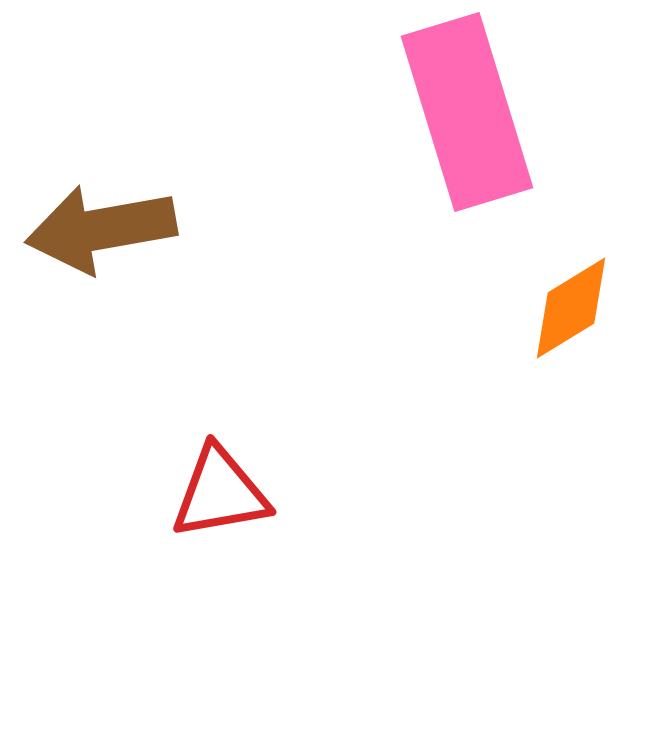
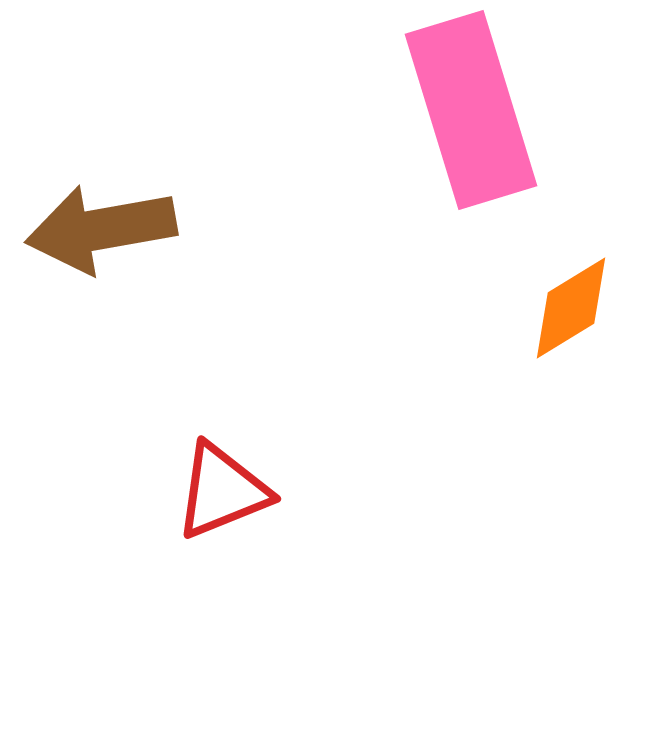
pink rectangle: moved 4 px right, 2 px up
red triangle: moved 2 px right, 2 px up; rotated 12 degrees counterclockwise
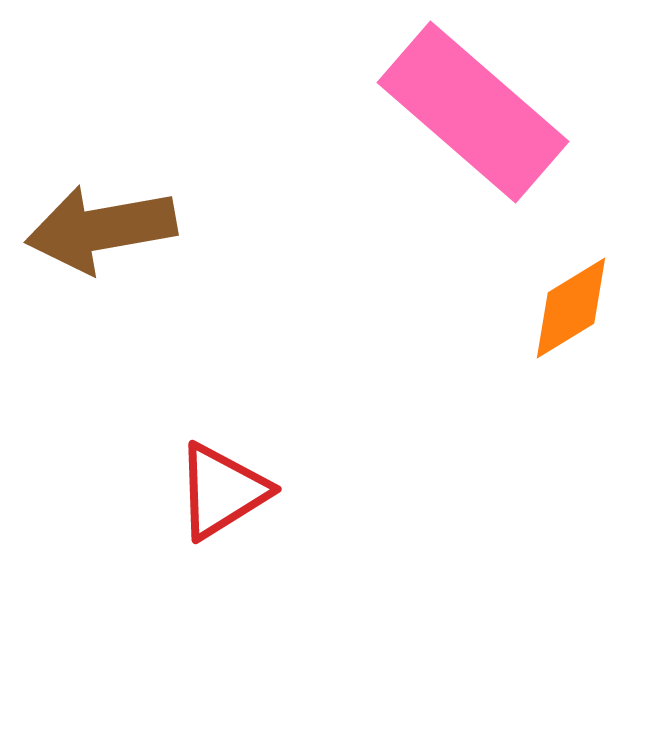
pink rectangle: moved 2 px right, 2 px down; rotated 32 degrees counterclockwise
red triangle: rotated 10 degrees counterclockwise
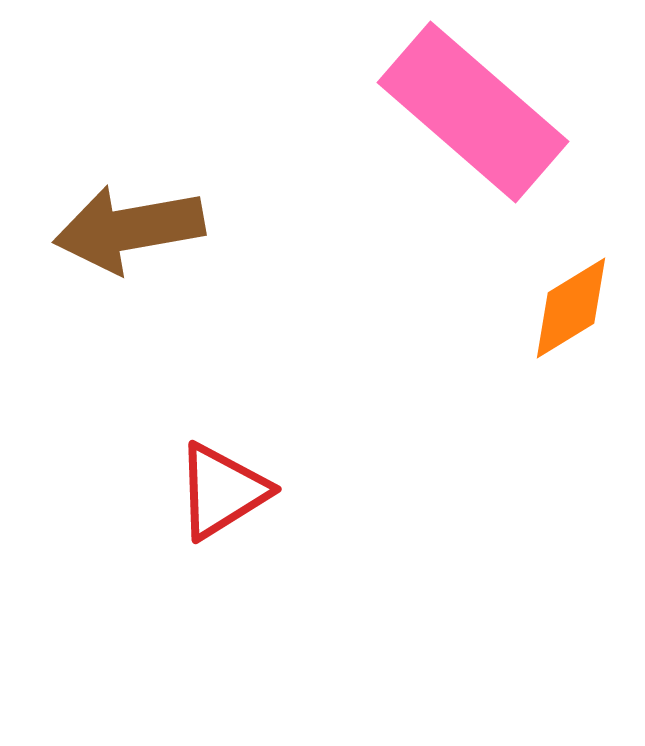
brown arrow: moved 28 px right
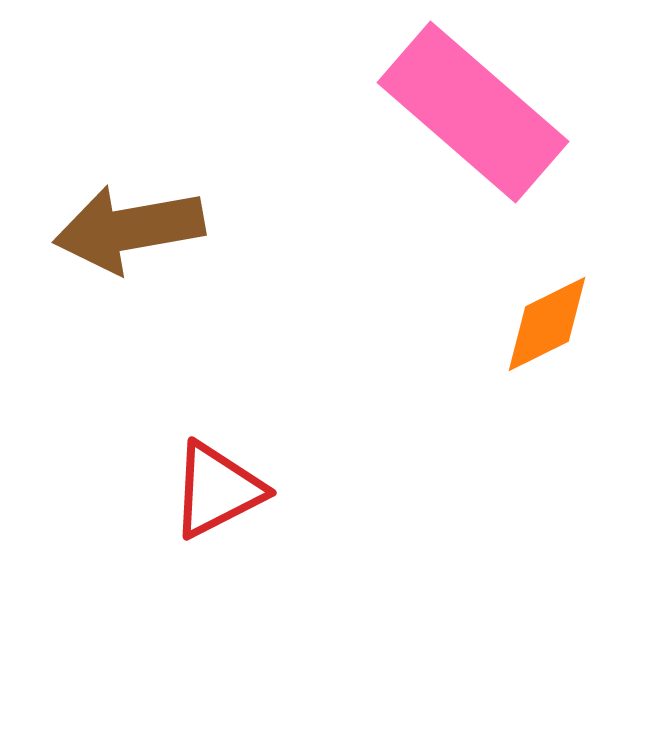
orange diamond: moved 24 px left, 16 px down; rotated 5 degrees clockwise
red triangle: moved 5 px left, 1 px up; rotated 5 degrees clockwise
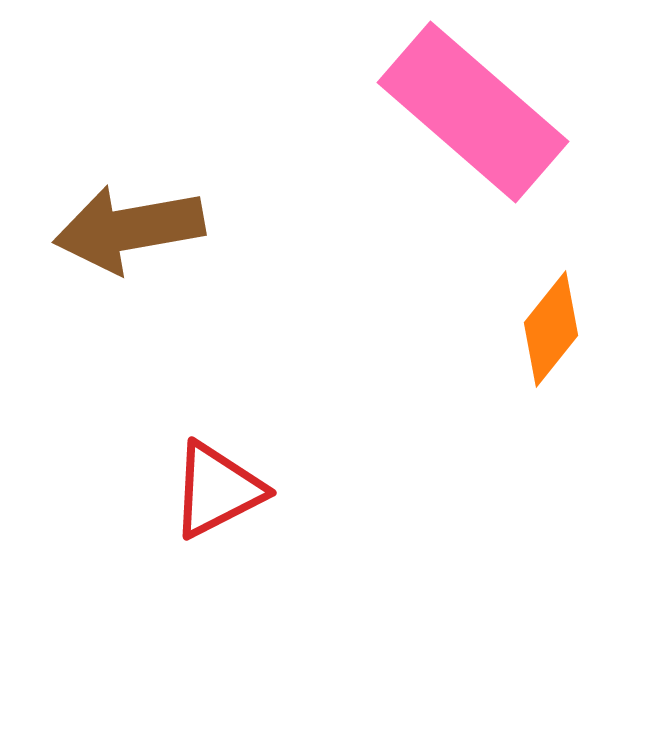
orange diamond: moved 4 px right, 5 px down; rotated 25 degrees counterclockwise
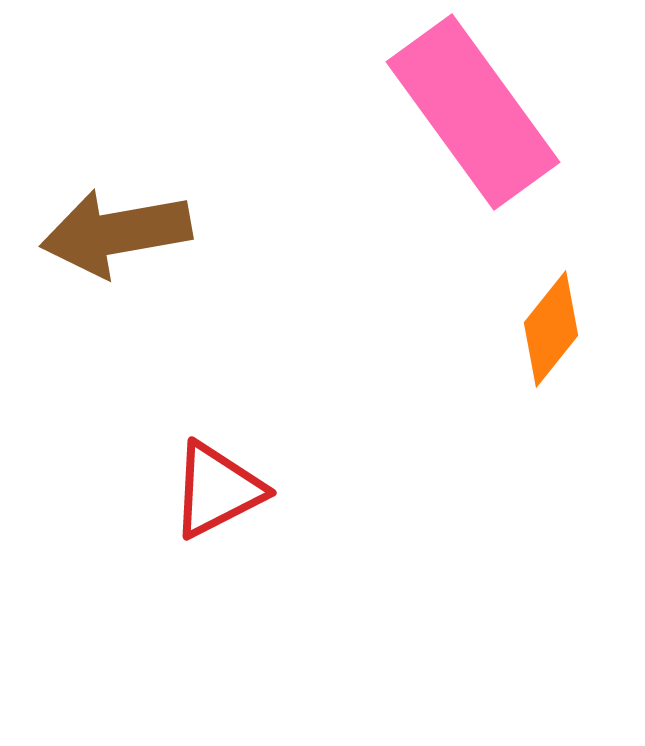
pink rectangle: rotated 13 degrees clockwise
brown arrow: moved 13 px left, 4 px down
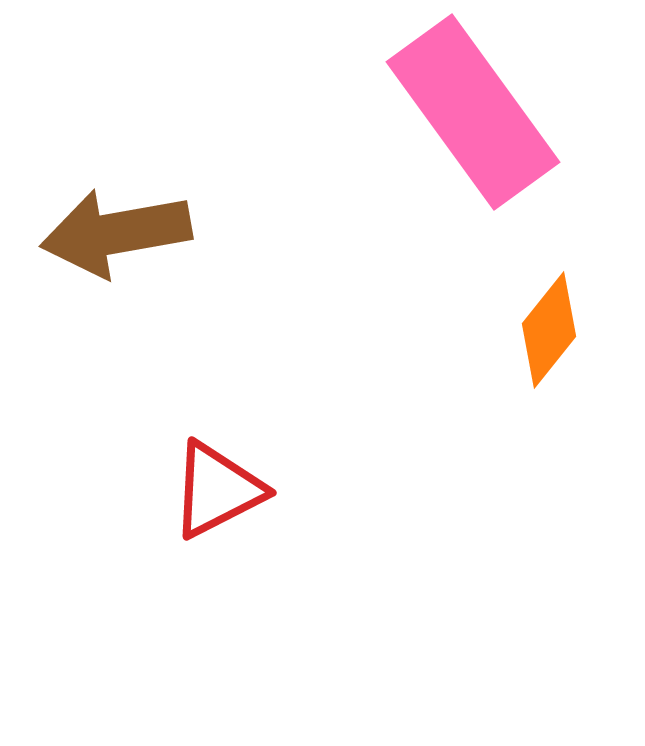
orange diamond: moved 2 px left, 1 px down
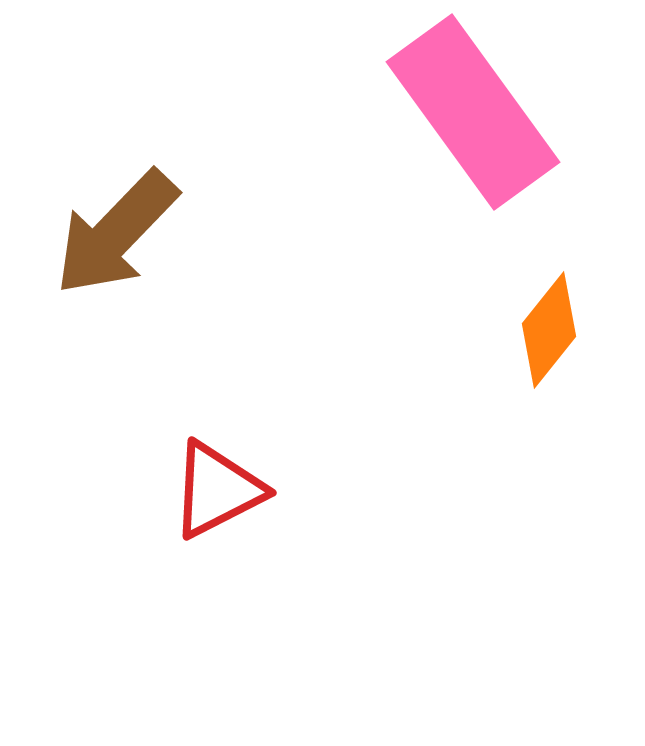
brown arrow: rotated 36 degrees counterclockwise
